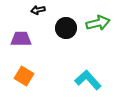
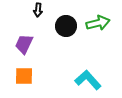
black arrow: rotated 72 degrees counterclockwise
black circle: moved 2 px up
purple trapezoid: moved 3 px right, 5 px down; rotated 65 degrees counterclockwise
orange square: rotated 30 degrees counterclockwise
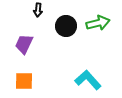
orange square: moved 5 px down
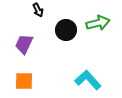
black arrow: rotated 32 degrees counterclockwise
black circle: moved 4 px down
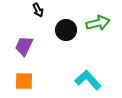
purple trapezoid: moved 2 px down
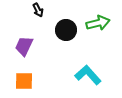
cyan L-shape: moved 5 px up
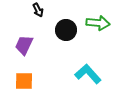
green arrow: rotated 20 degrees clockwise
purple trapezoid: moved 1 px up
cyan L-shape: moved 1 px up
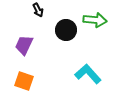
green arrow: moved 3 px left, 3 px up
orange square: rotated 18 degrees clockwise
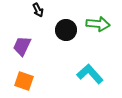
green arrow: moved 3 px right, 4 px down
purple trapezoid: moved 2 px left, 1 px down
cyan L-shape: moved 2 px right
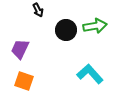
green arrow: moved 3 px left, 2 px down; rotated 15 degrees counterclockwise
purple trapezoid: moved 2 px left, 3 px down
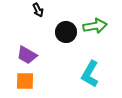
black circle: moved 2 px down
purple trapezoid: moved 7 px right, 6 px down; rotated 85 degrees counterclockwise
cyan L-shape: rotated 108 degrees counterclockwise
orange square: moved 1 px right; rotated 18 degrees counterclockwise
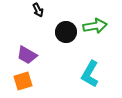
orange square: moved 2 px left; rotated 18 degrees counterclockwise
